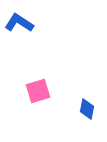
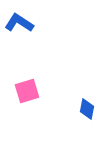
pink square: moved 11 px left
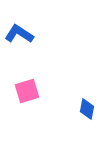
blue L-shape: moved 11 px down
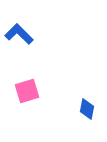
blue L-shape: rotated 12 degrees clockwise
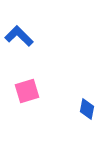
blue L-shape: moved 2 px down
